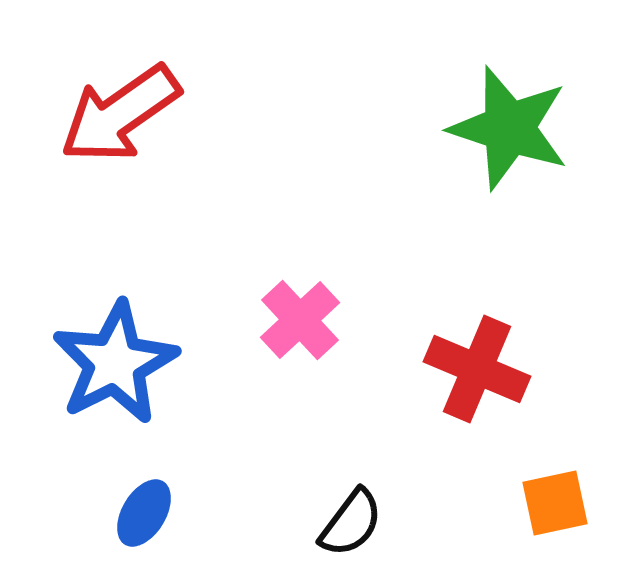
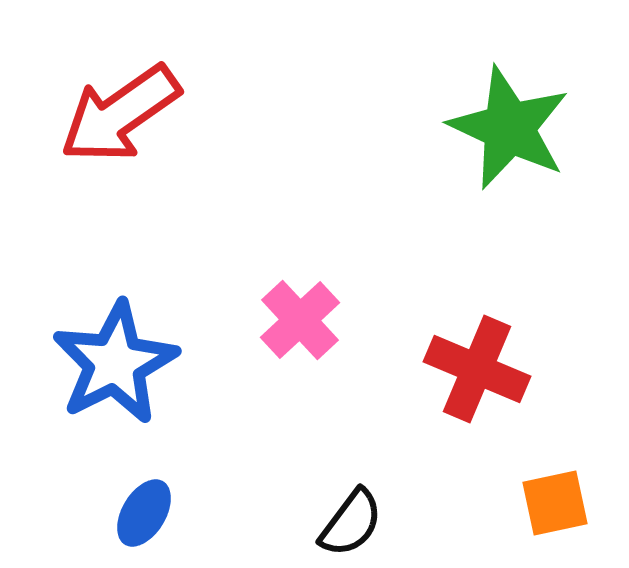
green star: rotated 7 degrees clockwise
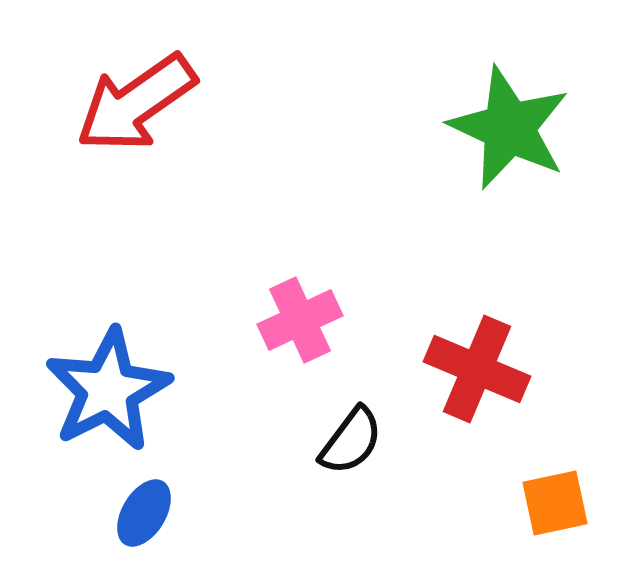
red arrow: moved 16 px right, 11 px up
pink cross: rotated 18 degrees clockwise
blue star: moved 7 px left, 27 px down
black semicircle: moved 82 px up
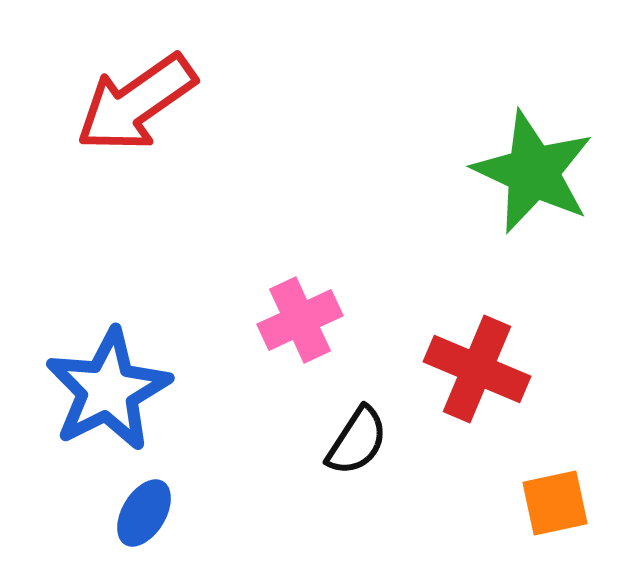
green star: moved 24 px right, 44 px down
black semicircle: moved 6 px right; rotated 4 degrees counterclockwise
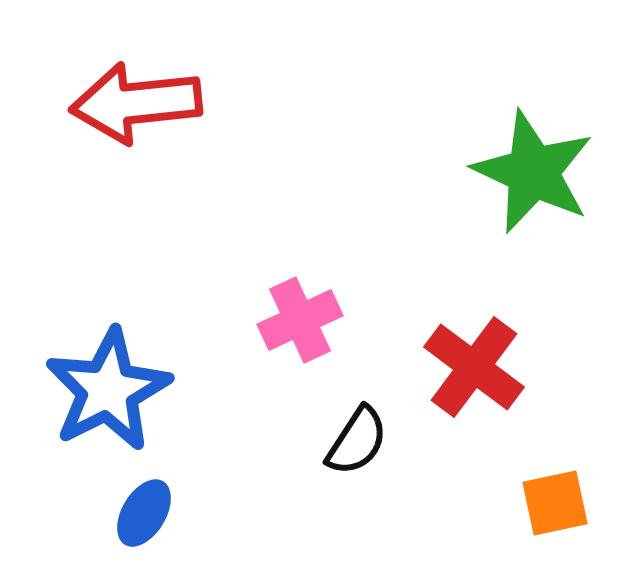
red arrow: rotated 29 degrees clockwise
red cross: moved 3 px left, 2 px up; rotated 14 degrees clockwise
